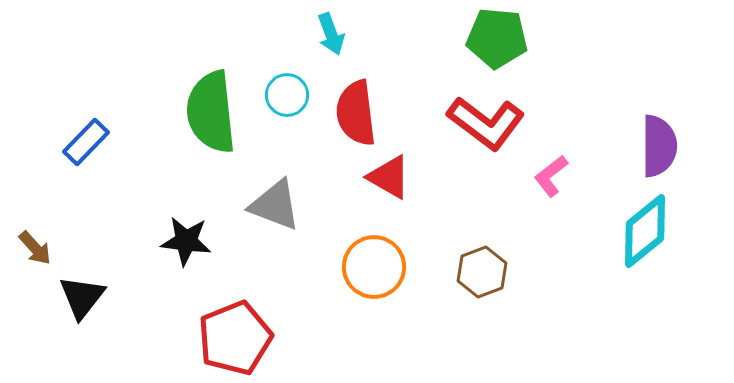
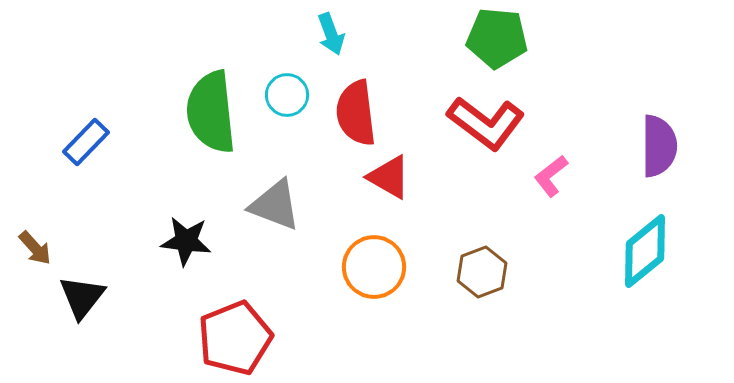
cyan diamond: moved 20 px down
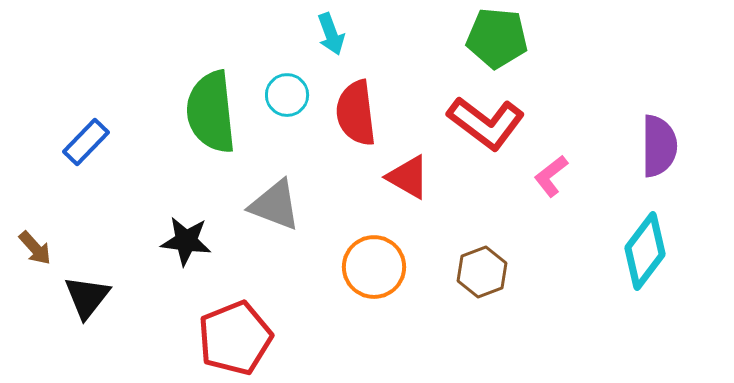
red triangle: moved 19 px right
cyan diamond: rotated 14 degrees counterclockwise
black triangle: moved 5 px right
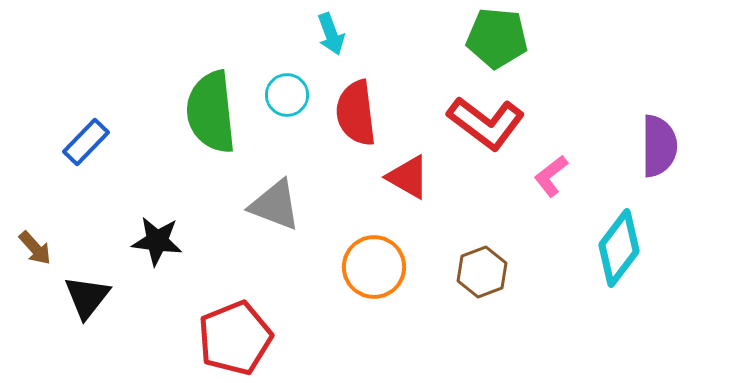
black star: moved 29 px left
cyan diamond: moved 26 px left, 3 px up
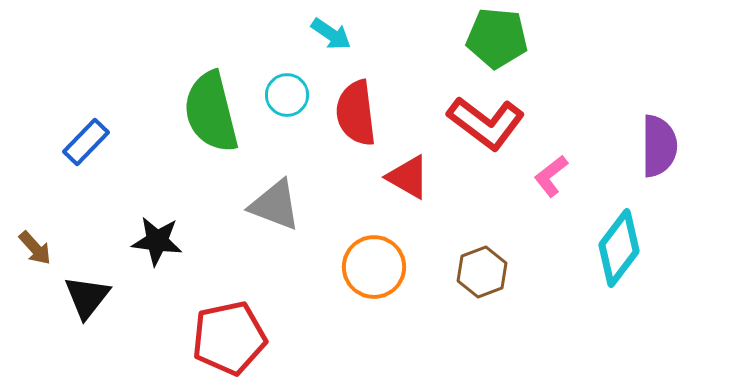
cyan arrow: rotated 36 degrees counterclockwise
green semicircle: rotated 8 degrees counterclockwise
red pentagon: moved 6 px left; rotated 10 degrees clockwise
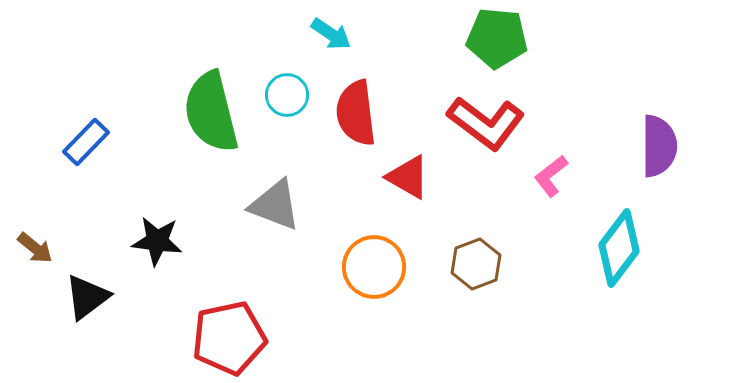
brown arrow: rotated 9 degrees counterclockwise
brown hexagon: moved 6 px left, 8 px up
black triangle: rotated 15 degrees clockwise
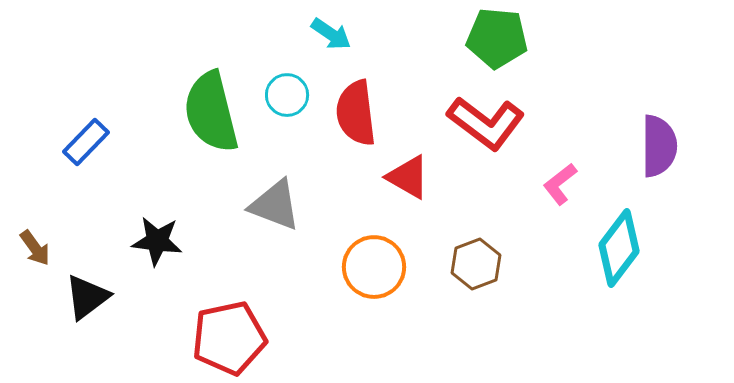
pink L-shape: moved 9 px right, 8 px down
brown arrow: rotated 15 degrees clockwise
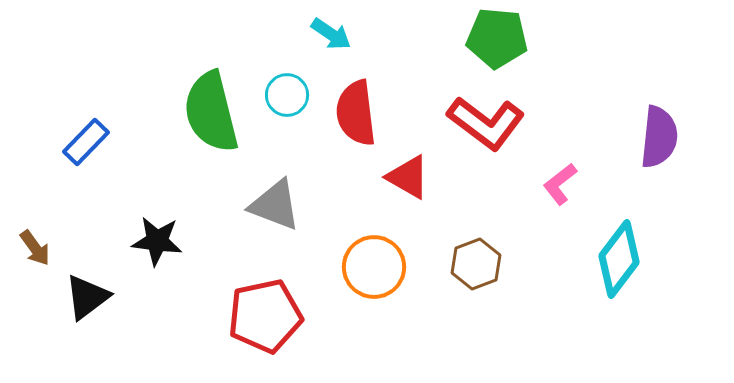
purple semicircle: moved 9 px up; rotated 6 degrees clockwise
cyan diamond: moved 11 px down
red pentagon: moved 36 px right, 22 px up
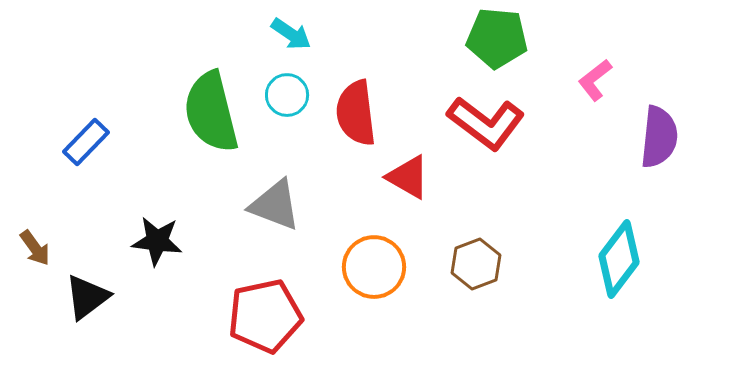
cyan arrow: moved 40 px left
pink L-shape: moved 35 px right, 104 px up
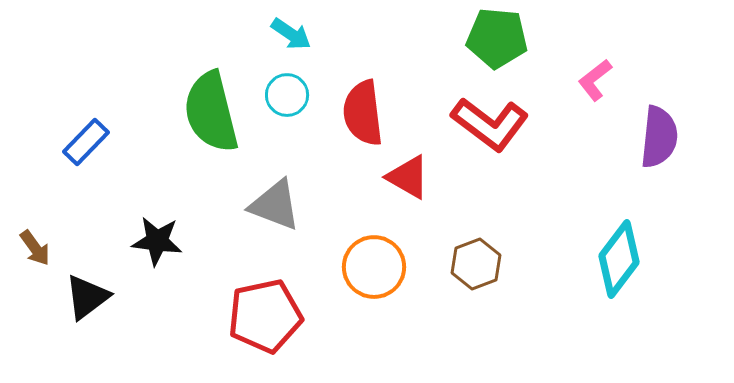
red semicircle: moved 7 px right
red L-shape: moved 4 px right, 1 px down
